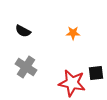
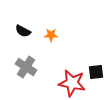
orange star: moved 22 px left, 2 px down
black square: moved 1 px up
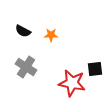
black square: moved 1 px left, 3 px up
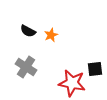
black semicircle: moved 5 px right
orange star: rotated 24 degrees counterclockwise
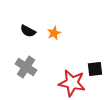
orange star: moved 3 px right, 2 px up
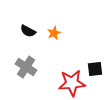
red star: rotated 16 degrees counterclockwise
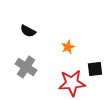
orange star: moved 14 px right, 14 px down
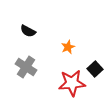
black square: rotated 35 degrees counterclockwise
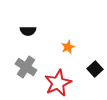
black semicircle: rotated 28 degrees counterclockwise
red star: moved 14 px left; rotated 20 degrees counterclockwise
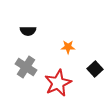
orange star: rotated 24 degrees clockwise
